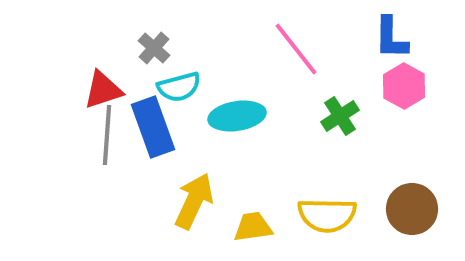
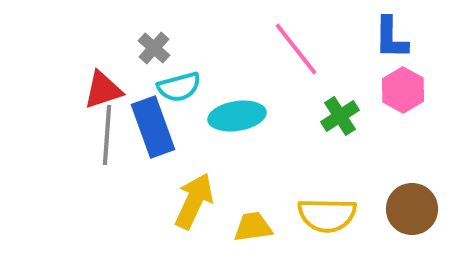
pink hexagon: moved 1 px left, 4 px down
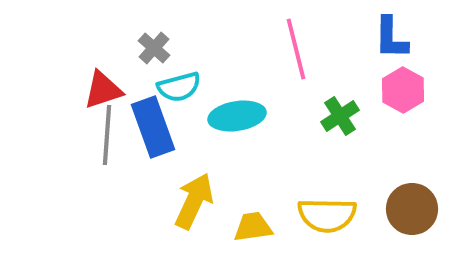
pink line: rotated 24 degrees clockwise
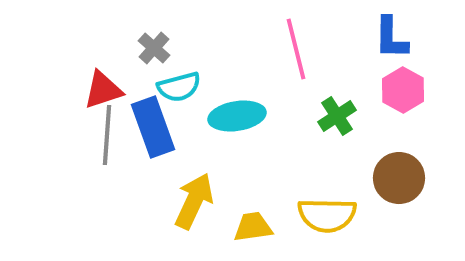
green cross: moved 3 px left
brown circle: moved 13 px left, 31 px up
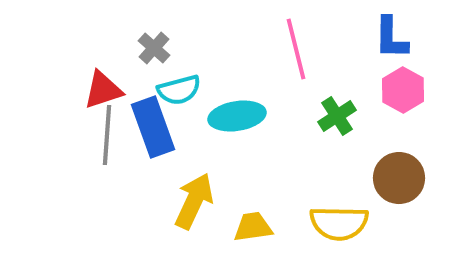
cyan semicircle: moved 3 px down
yellow semicircle: moved 12 px right, 8 px down
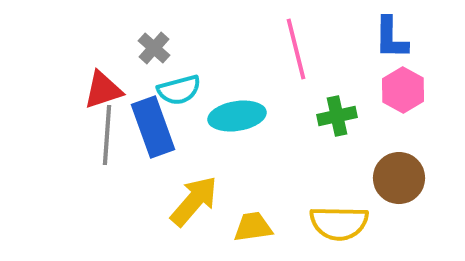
green cross: rotated 21 degrees clockwise
yellow arrow: rotated 16 degrees clockwise
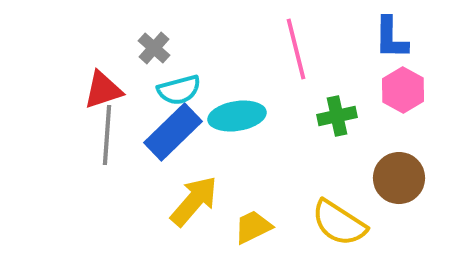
blue rectangle: moved 20 px right, 5 px down; rotated 66 degrees clockwise
yellow semicircle: rotated 32 degrees clockwise
yellow trapezoid: rotated 18 degrees counterclockwise
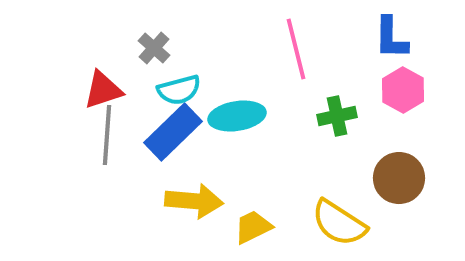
yellow arrow: rotated 54 degrees clockwise
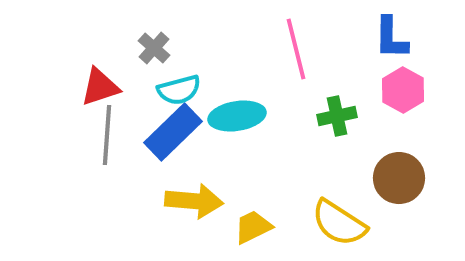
red triangle: moved 3 px left, 3 px up
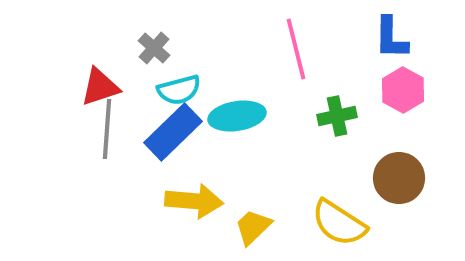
gray line: moved 6 px up
yellow trapezoid: rotated 18 degrees counterclockwise
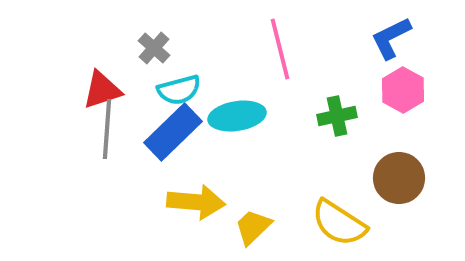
blue L-shape: rotated 63 degrees clockwise
pink line: moved 16 px left
red triangle: moved 2 px right, 3 px down
yellow arrow: moved 2 px right, 1 px down
